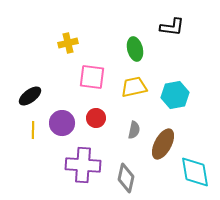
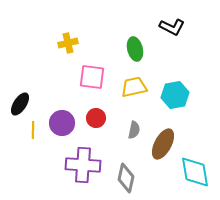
black L-shape: rotated 20 degrees clockwise
black ellipse: moved 10 px left, 8 px down; rotated 20 degrees counterclockwise
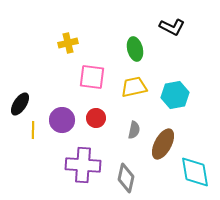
purple circle: moved 3 px up
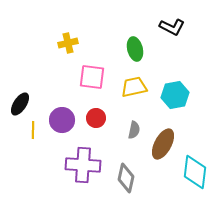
cyan diamond: rotated 16 degrees clockwise
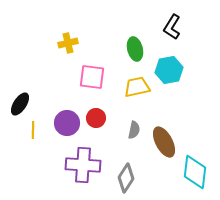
black L-shape: rotated 95 degrees clockwise
yellow trapezoid: moved 3 px right
cyan hexagon: moved 6 px left, 25 px up
purple circle: moved 5 px right, 3 px down
brown ellipse: moved 1 px right, 2 px up; rotated 56 degrees counterclockwise
gray diamond: rotated 20 degrees clockwise
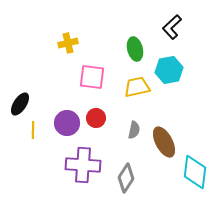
black L-shape: rotated 15 degrees clockwise
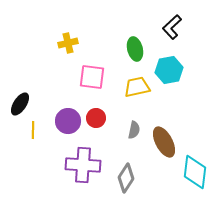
purple circle: moved 1 px right, 2 px up
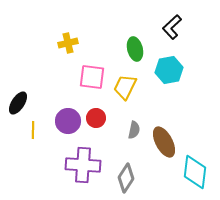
yellow trapezoid: moved 12 px left; rotated 52 degrees counterclockwise
black ellipse: moved 2 px left, 1 px up
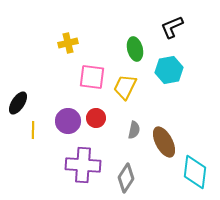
black L-shape: rotated 20 degrees clockwise
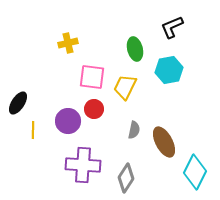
red circle: moved 2 px left, 9 px up
cyan diamond: rotated 20 degrees clockwise
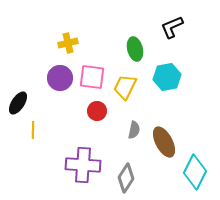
cyan hexagon: moved 2 px left, 7 px down
red circle: moved 3 px right, 2 px down
purple circle: moved 8 px left, 43 px up
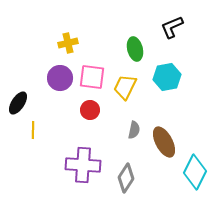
red circle: moved 7 px left, 1 px up
